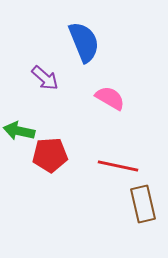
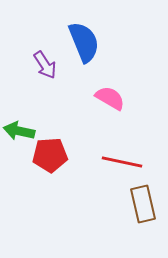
purple arrow: moved 13 px up; rotated 16 degrees clockwise
red line: moved 4 px right, 4 px up
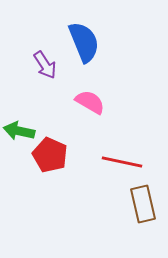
pink semicircle: moved 20 px left, 4 px down
red pentagon: rotated 28 degrees clockwise
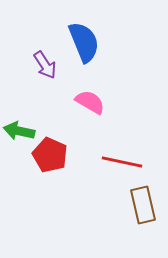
brown rectangle: moved 1 px down
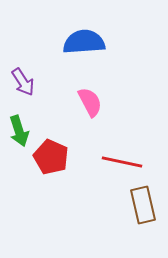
blue semicircle: rotated 72 degrees counterclockwise
purple arrow: moved 22 px left, 17 px down
pink semicircle: rotated 32 degrees clockwise
green arrow: rotated 120 degrees counterclockwise
red pentagon: moved 1 px right, 2 px down
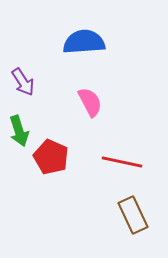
brown rectangle: moved 10 px left, 10 px down; rotated 12 degrees counterclockwise
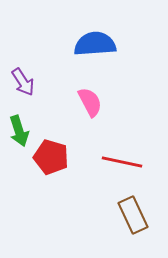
blue semicircle: moved 11 px right, 2 px down
red pentagon: rotated 8 degrees counterclockwise
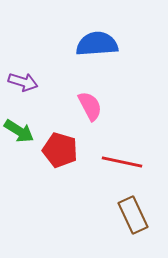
blue semicircle: moved 2 px right
purple arrow: rotated 40 degrees counterclockwise
pink semicircle: moved 4 px down
green arrow: rotated 40 degrees counterclockwise
red pentagon: moved 9 px right, 7 px up
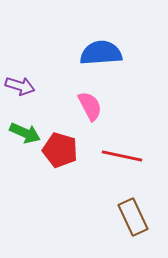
blue semicircle: moved 4 px right, 9 px down
purple arrow: moved 3 px left, 4 px down
green arrow: moved 6 px right, 2 px down; rotated 8 degrees counterclockwise
red line: moved 6 px up
brown rectangle: moved 2 px down
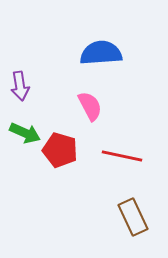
purple arrow: rotated 64 degrees clockwise
